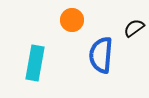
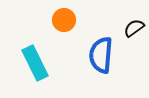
orange circle: moved 8 px left
cyan rectangle: rotated 36 degrees counterclockwise
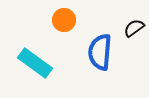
blue semicircle: moved 1 px left, 3 px up
cyan rectangle: rotated 28 degrees counterclockwise
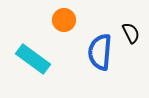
black semicircle: moved 3 px left, 5 px down; rotated 100 degrees clockwise
cyan rectangle: moved 2 px left, 4 px up
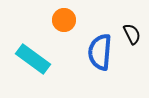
black semicircle: moved 1 px right, 1 px down
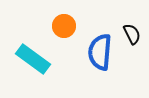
orange circle: moved 6 px down
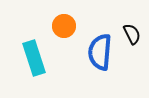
cyan rectangle: moved 1 px right, 1 px up; rotated 36 degrees clockwise
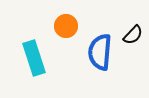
orange circle: moved 2 px right
black semicircle: moved 1 px right, 1 px down; rotated 70 degrees clockwise
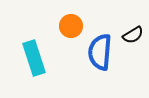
orange circle: moved 5 px right
black semicircle: rotated 15 degrees clockwise
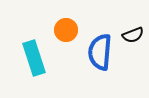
orange circle: moved 5 px left, 4 px down
black semicircle: rotated 10 degrees clockwise
